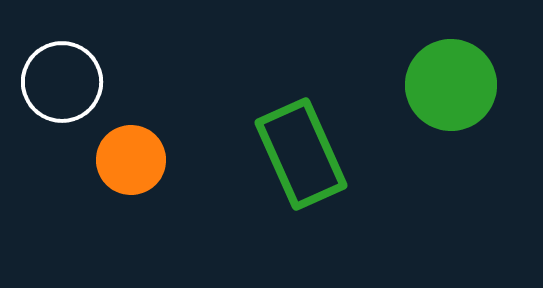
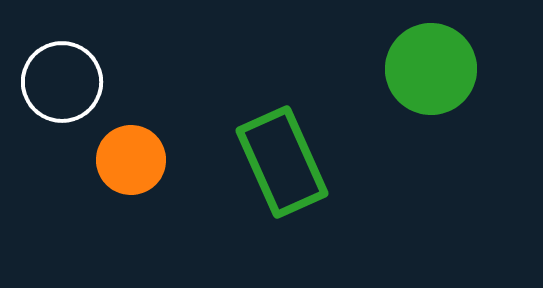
green circle: moved 20 px left, 16 px up
green rectangle: moved 19 px left, 8 px down
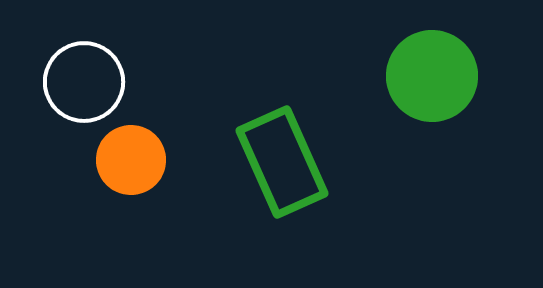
green circle: moved 1 px right, 7 px down
white circle: moved 22 px right
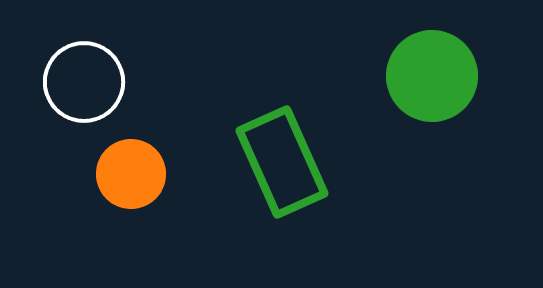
orange circle: moved 14 px down
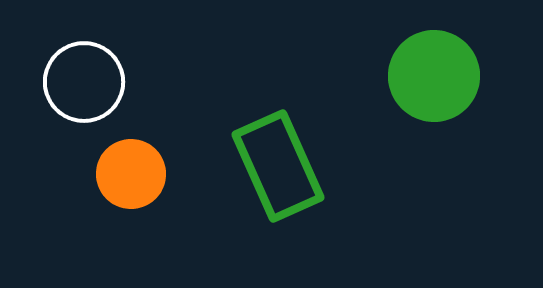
green circle: moved 2 px right
green rectangle: moved 4 px left, 4 px down
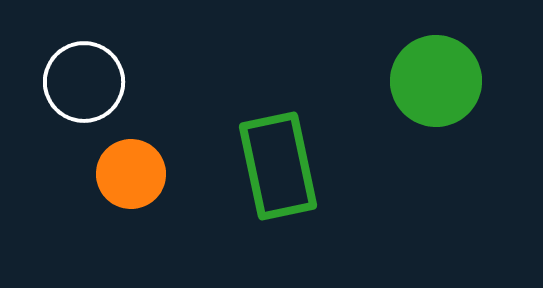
green circle: moved 2 px right, 5 px down
green rectangle: rotated 12 degrees clockwise
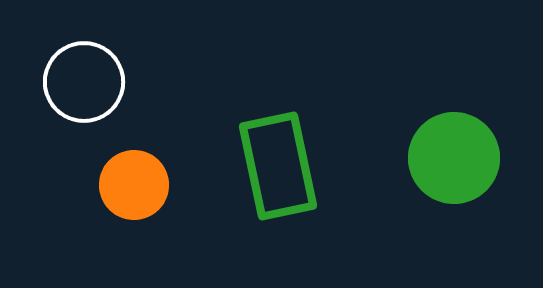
green circle: moved 18 px right, 77 px down
orange circle: moved 3 px right, 11 px down
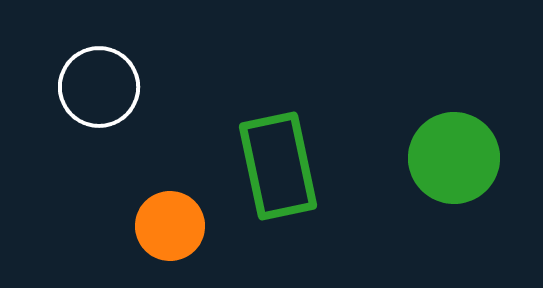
white circle: moved 15 px right, 5 px down
orange circle: moved 36 px right, 41 px down
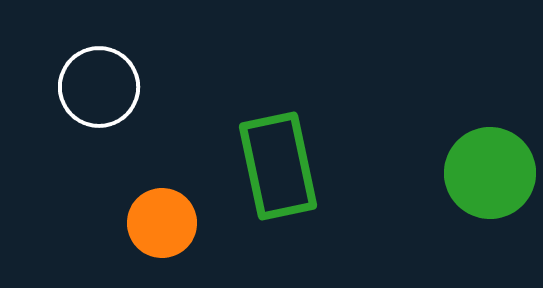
green circle: moved 36 px right, 15 px down
orange circle: moved 8 px left, 3 px up
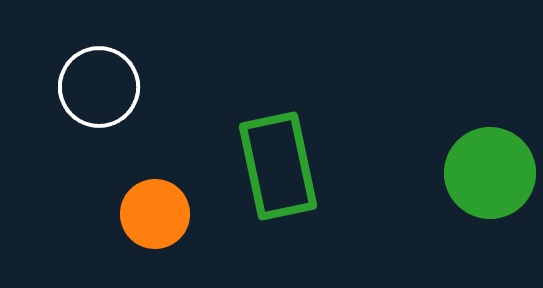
orange circle: moved 7 px left, 9 px up
